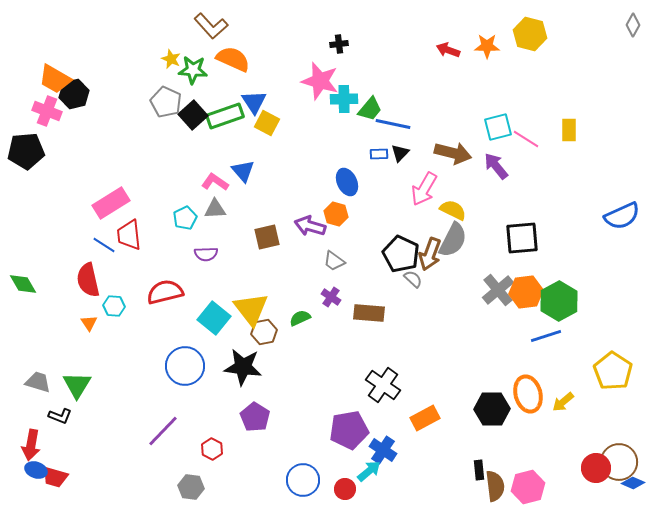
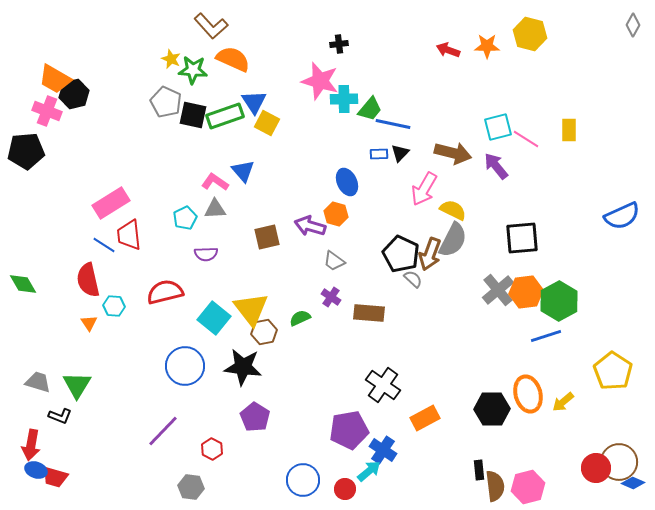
black square at (193, 115): rotated 36 degrees counterclockwise
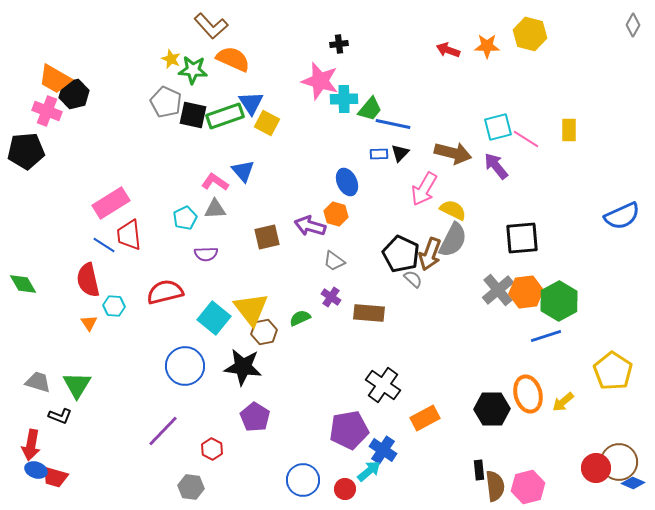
blue triangle at (254, 102): moved 3 px left, 1 px down
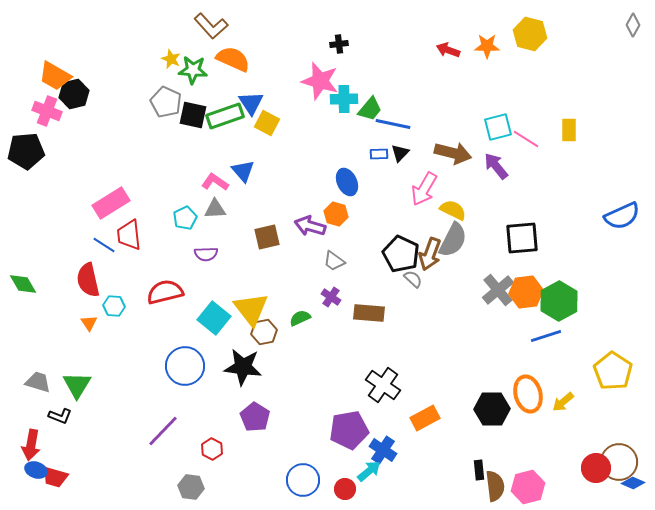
orange trapezoid at (55, 79): moved 3 px up
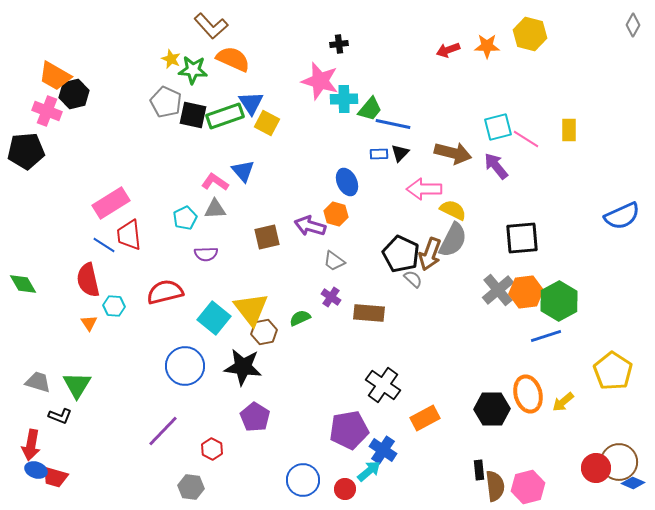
red arrow at (448, 50): rotated 40 degrees counterclockwise
pink arrow at (424, 189): rotated 60 degrees clockwise
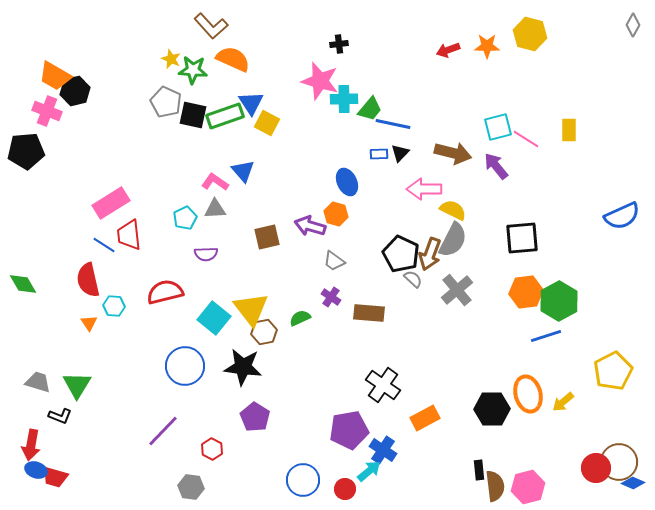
black hexagon at (74, 94): moved 1 px right, 3 px up
gray cross at (498, 290): moved 41 px left
yellow pentagon at (613, 371): rotated 12 degrees clockwise
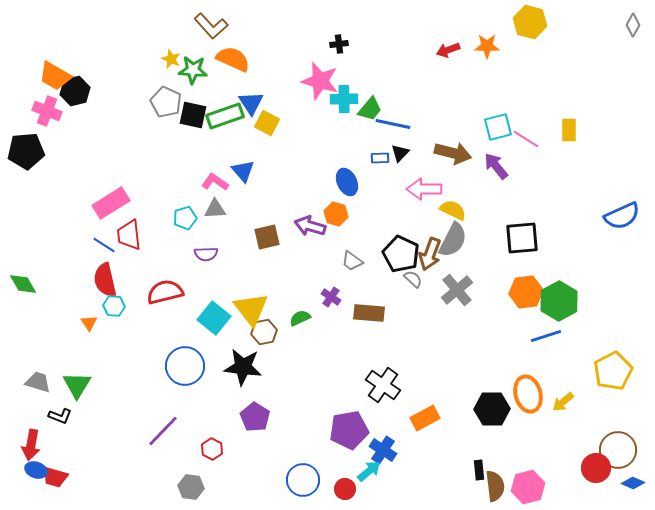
yellow hexagon at (530, 34): moved 12 px up
blue rectangle at (379, 154): moved 1 px right, 4 px down
cyan pentagon at (185, 218): rotated 10 degrees clockwise
gray trapezoid at (334, 261): moved 18 px right
red semicircle at (88, 280): moved 17 px right
brown circle at (619, 462): moved 1 px left, 12 px up
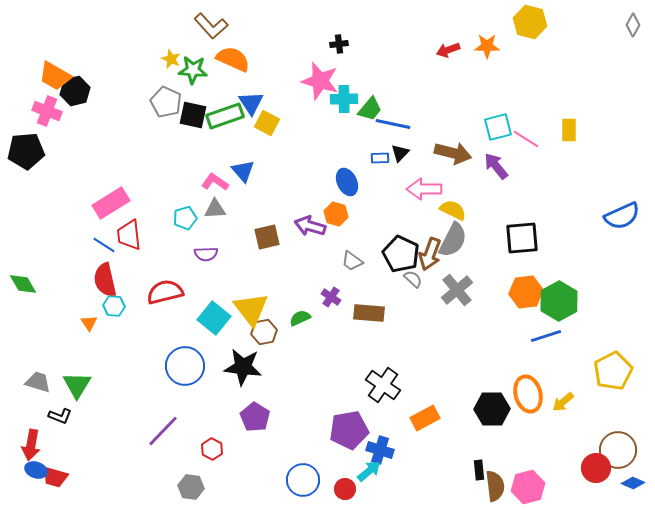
blue cross at (383, 450): moved 3 px left; rotated 16 degrees counterclockwise
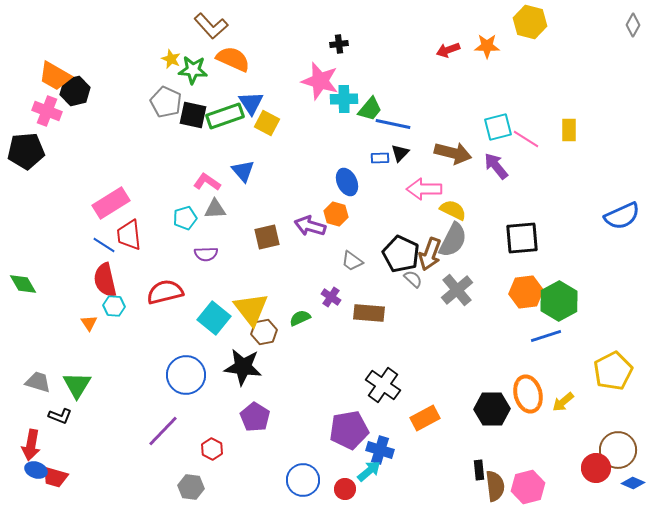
pink L-shape at (215, 182): moved 8 px left
blue circle at (185, 366): moved 1 px right, 9 px down
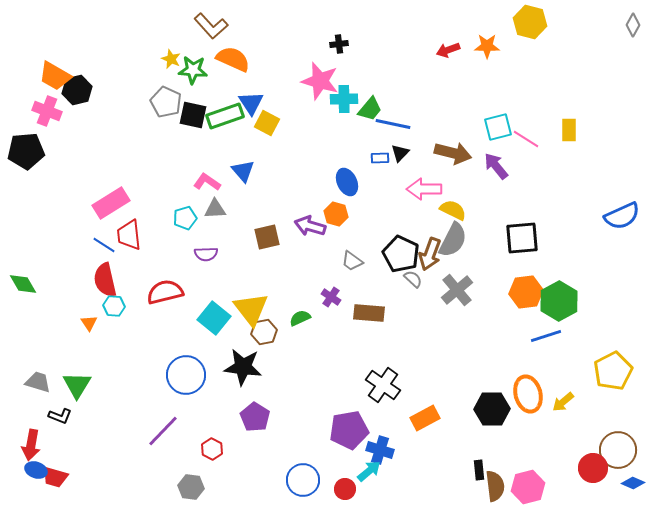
black hexagon at (75, 91): moved 2 px right, 1 px up
red circle at (596, 468): moved 3 px left
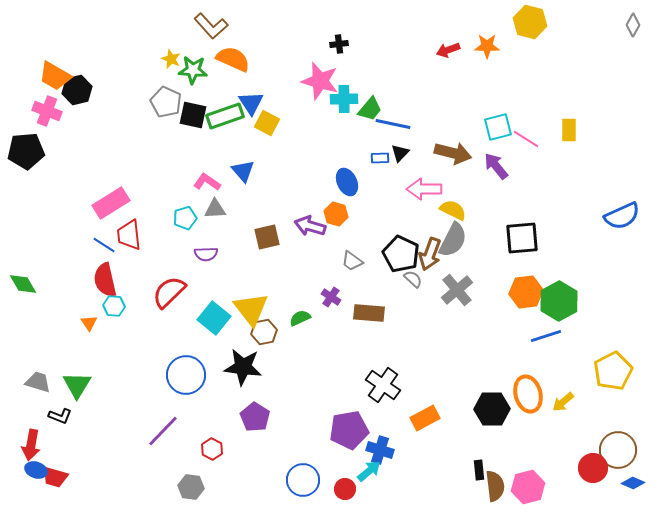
red semicircle at (165, 292): moved 4 px right; rotated 30 degrees counterclockwise
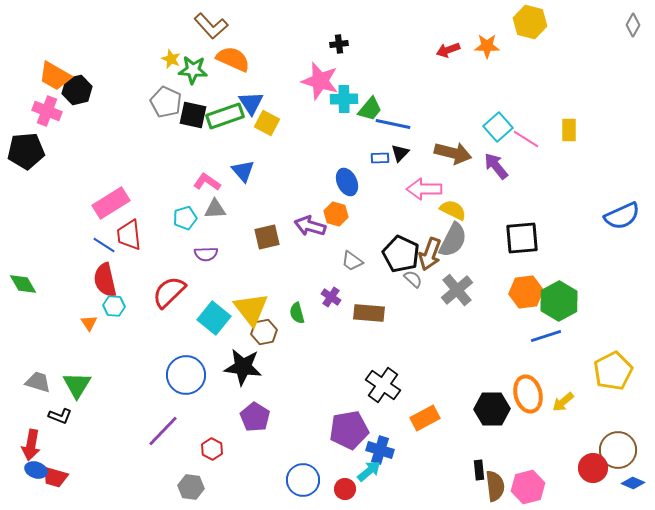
cyan square at (498, 127): rotated 28 degrees counterclockwise
green semicircle at (300, 318): moved 3 px left, 5 px up; rotated 80 degrees counterclockwise
